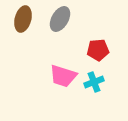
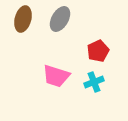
red pentagon: moved 1 px down; rotated 20 degrees counterclockwise
pink trapezoid: moved 7 px left
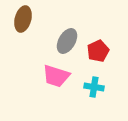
gray ellipse: moved 7 px right, 22 px down
cyan cross: moved 5 px down; rotated 30 degrees clockwise
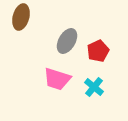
brown ellipse: moved 2 px left, 2 px up
pink trapezoid: moved 1 px right, 3 px down
cyan cross: rotated 30 degrees clockwise
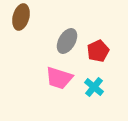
pink trapezoid: moved 2 px right, 1 px up
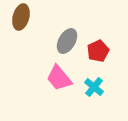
pink trapezoid: rotated 32 degrees clockwise
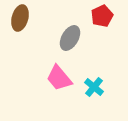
brown ellipse: moved 1 px left, 1 px down
gray ellipse: moved 3 px right, 3 px up
red pentagon: moved 4 px right, 35 px up
